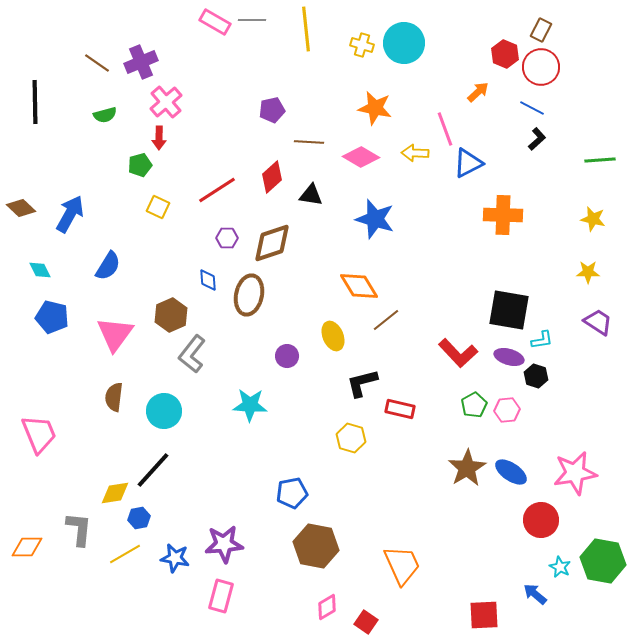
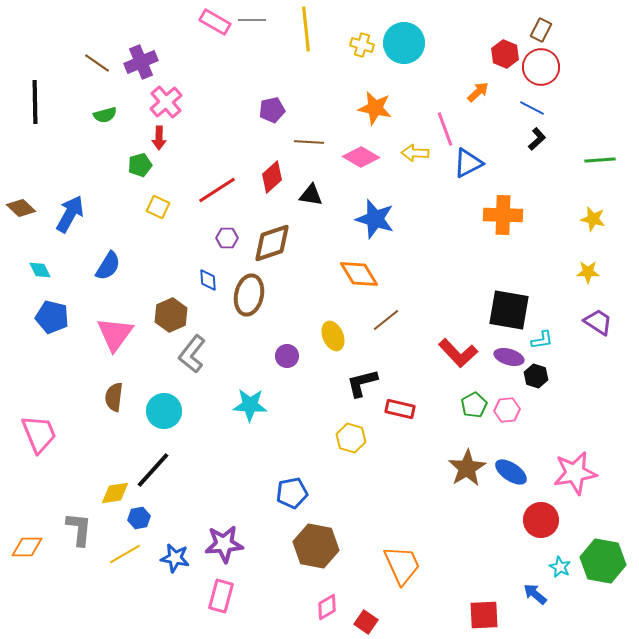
orange diamond at (359, 286): moved 12 px up
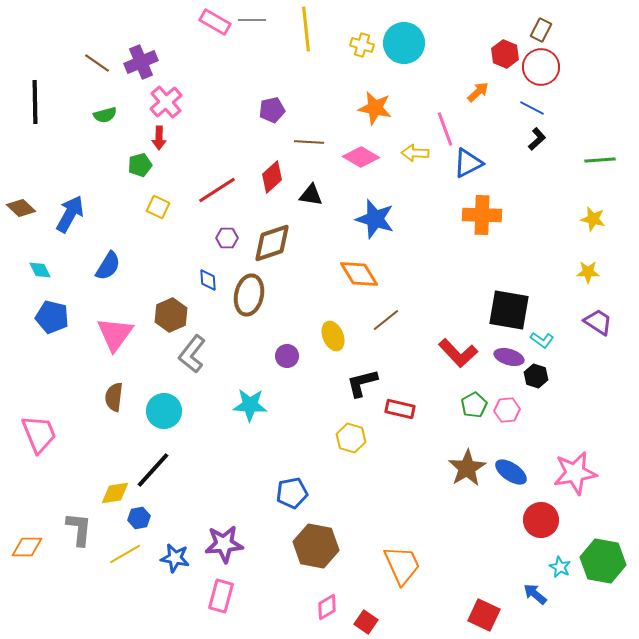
orange cross at (503, 215): moved 21 px left
cyan L-shape at (542, 340): rotated 45 degrees clockwise
red square at (484, 615): rotated 28 degrees clockwise
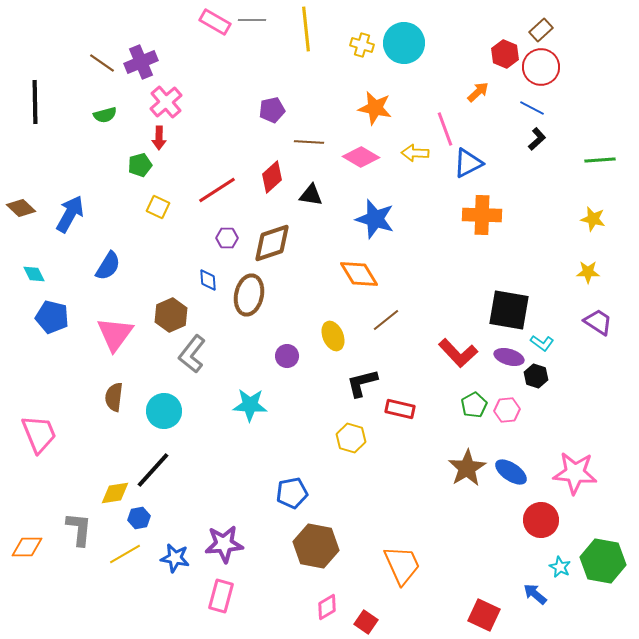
brown rectangle at (541, 30): rotated 20 degrees clockwise
brown line at (97, 63): moved 5 px right
cyan diamond at (40, 270): moved 6 px left, 4 px down
cyan L-shape at (542, 340): moved 3 px down
pink star at (575, 473): rotated 15 degrees clockwise
